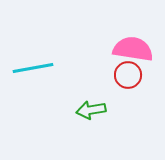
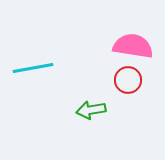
pink semicircle: moved 3 px up
red circle: moved 5 px down
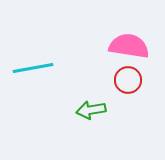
pink semicircle: moved 4 px left
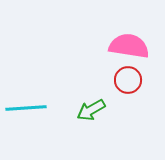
cyan line: moved 7 px left, 40 px down; rotated 6 degrees clockwise
green arrow: rotated 20 degrees counterclockwise
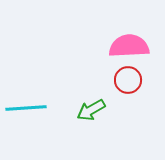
pink semicircle: rotated 12 degrees counterclockwise
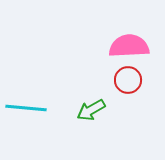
cyan line: rotated 9 degrees clockwise
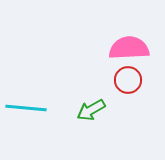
pink semicircle: moved 2 px down
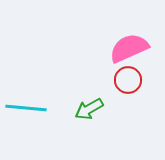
pink semicircle: rotated 21 degrees counterclockwise
green arrow: moved 2 px left, 1 px up
